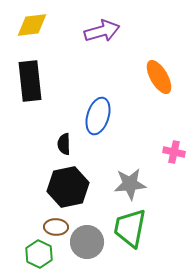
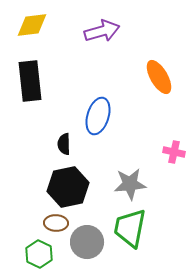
brown ellipse: moved 4 px up
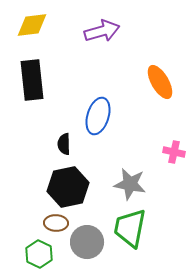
orange ellipse: moved 1 px right, 5 px down
black rectangle: moved 2 px right, 1 px up
gray star: rotated 16 degrees clockwise
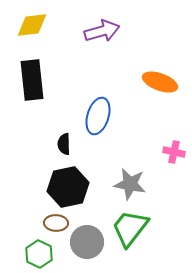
orange ellipse: rotated 40 degrees counterclockwise
green trapezoid: rotated 27 degrees clockwise
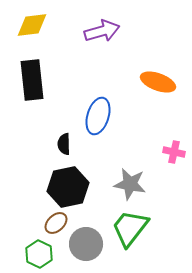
orange ellipse: moved 2 px left
brown ellipse: rotated 45 degrees counterclockwise
gray circle: moved 1 px left, 2 px down
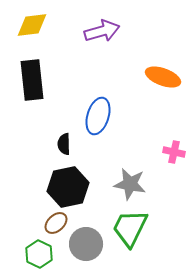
orange ellipse: moved 5 px right, 5 px up
green trapezoid: rotated 12 degrees counterclockwise
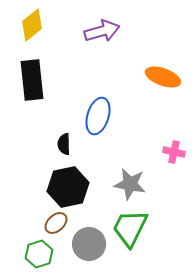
yellow diamond: rotated 32 degrees counterclockwise
gray circle: moved 3 px right
green hexagon: rotated 16 degrees clockwise
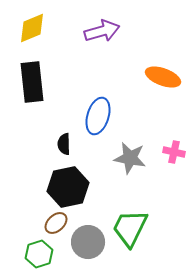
yellow diamond: moved 3 px down; rotated 16 degrees clockwise
black rectangle: moved 2 px down
gray star: moved 26 px up
gray circle: moved 1 px left, 2 px up
